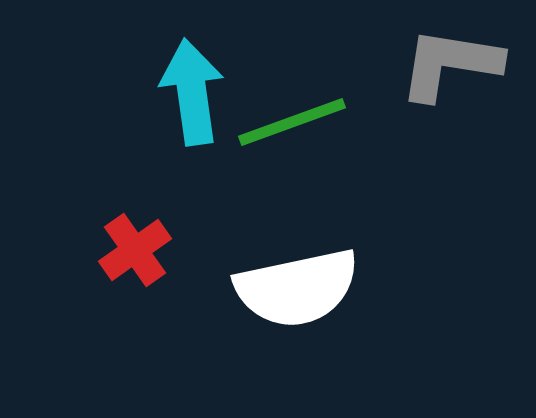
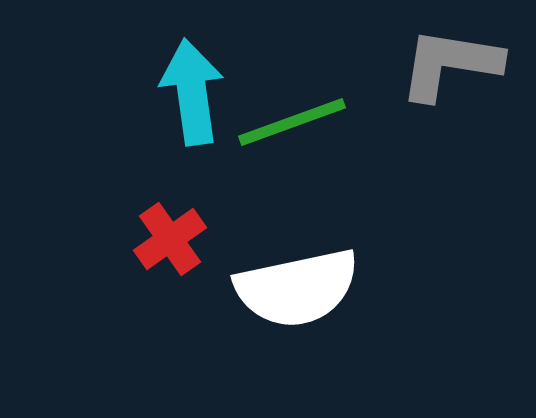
red cross: moved 35 px right, 11 px up
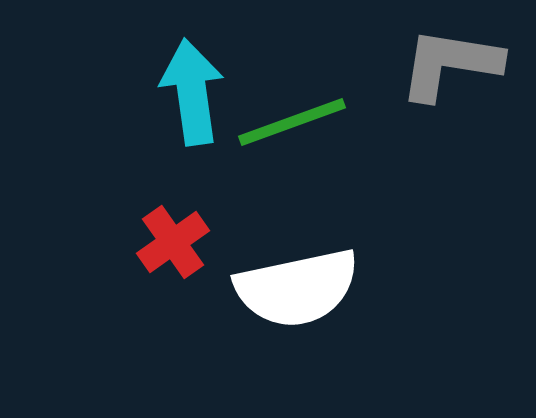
red cross: moved 3 px right, 3 px down
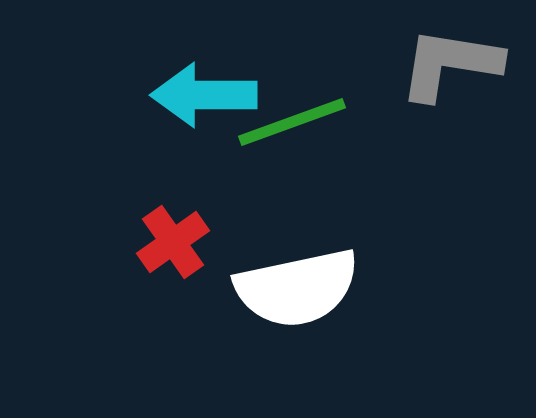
cyan arrow: moved 12 px right, 3 px down; rotated 82 degrees counterclockwise
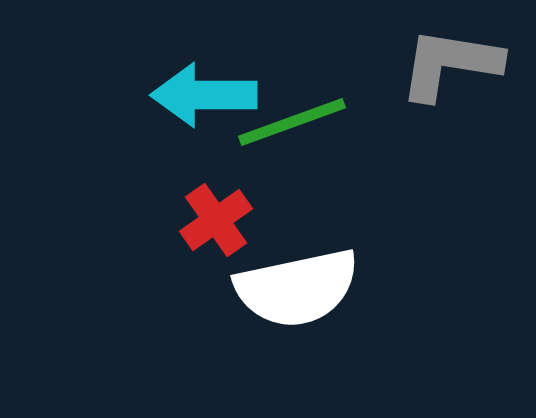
red cross: moved 43 px right, 22 px up
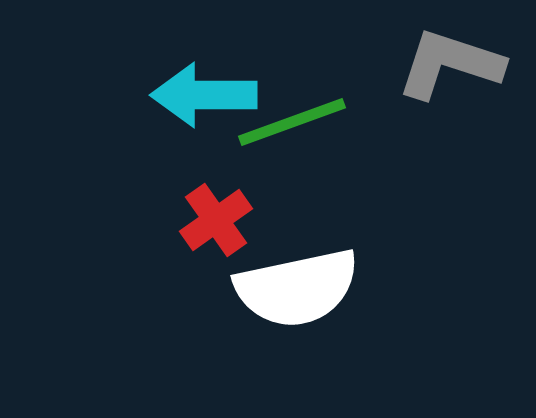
gray L-shape: rotated 9 degrees clockwise
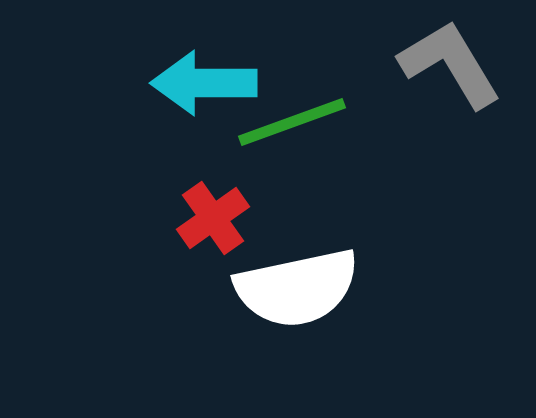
gray L-shape: rotated 41 degrees clockwise
cyan arrow: moved 12 px up
red cross: moved 3 px left, 2 px up
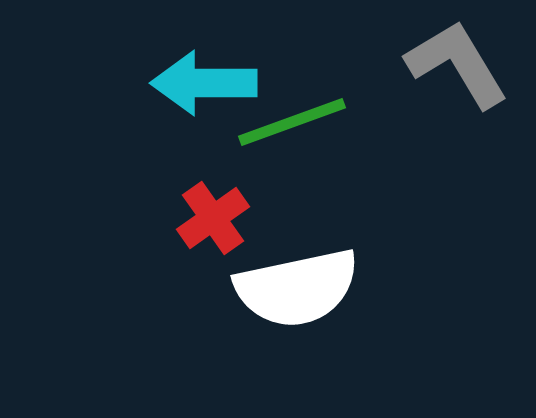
gray L-shape: moved 7 px right
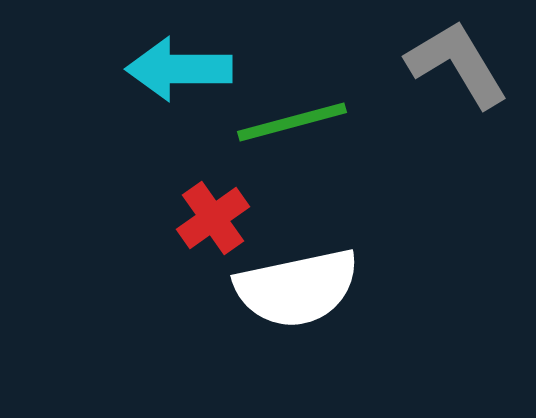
cyan arrow: moved 25 px left, 14 px up
green line: rotated 5 degrees clockwise
